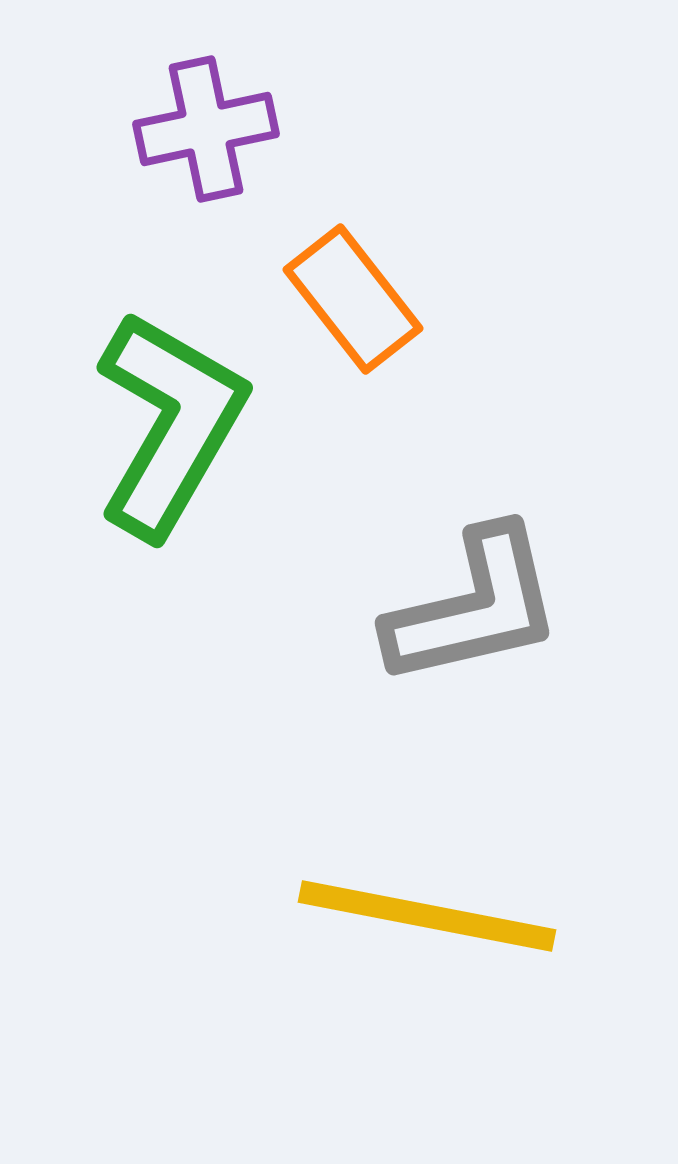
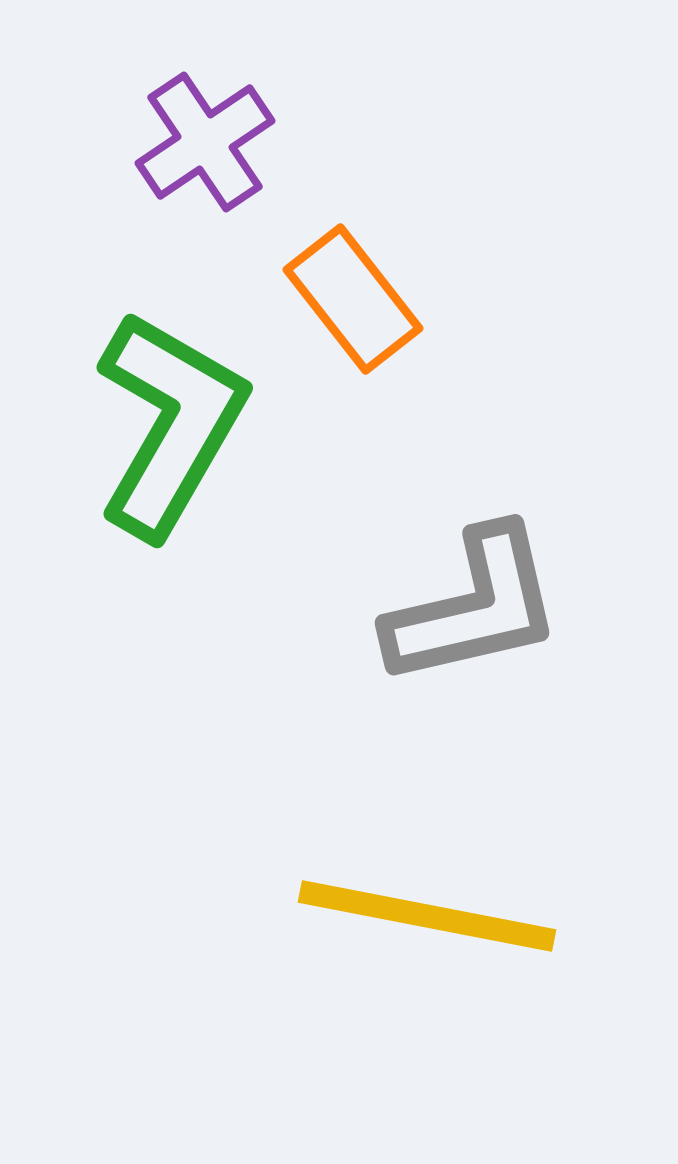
purple cross: moved 1 px left, 13 px down; rotated 22 degrees counterclockwise
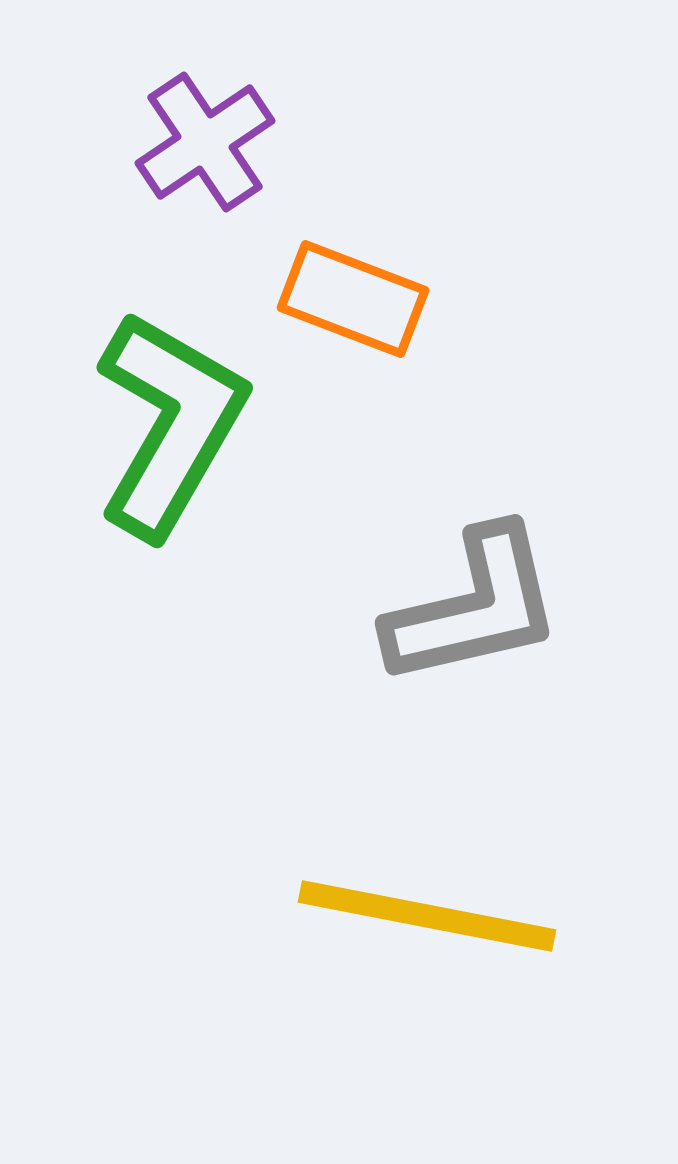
orange rectangle: rotated 31 degrees counterclockwise
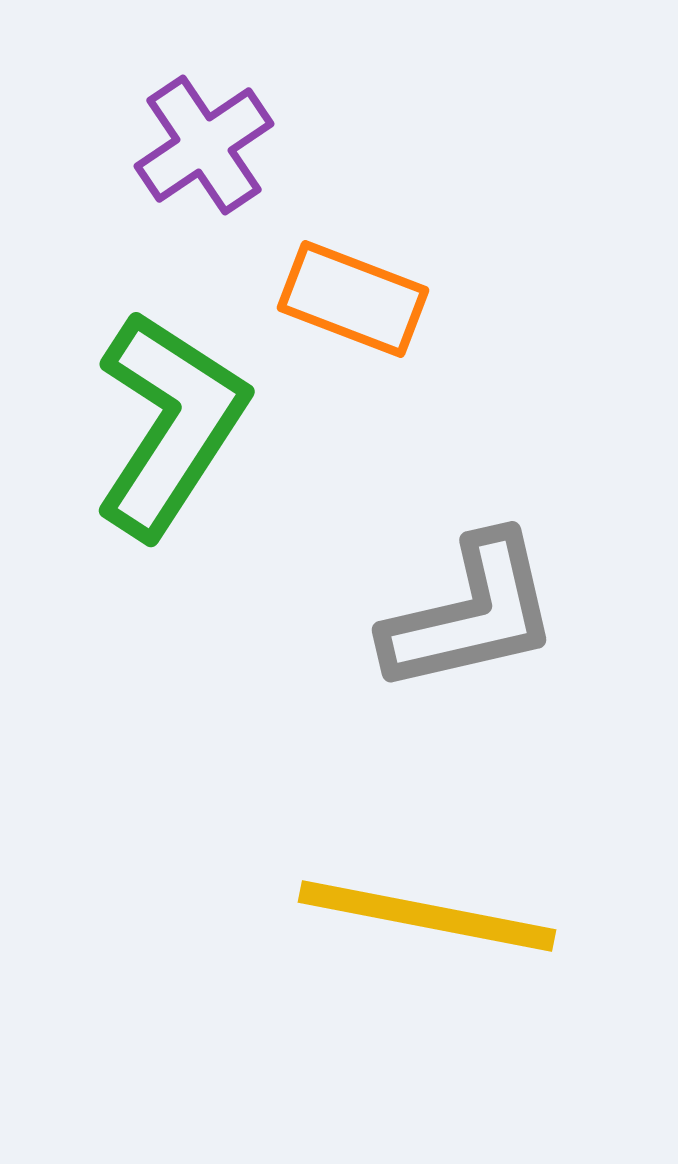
purple cross: moved 1 px left, 3 px down
green L-shape: rotated 3 degrees clockwise
gray L-shape: moved 3 px left, 7 px down
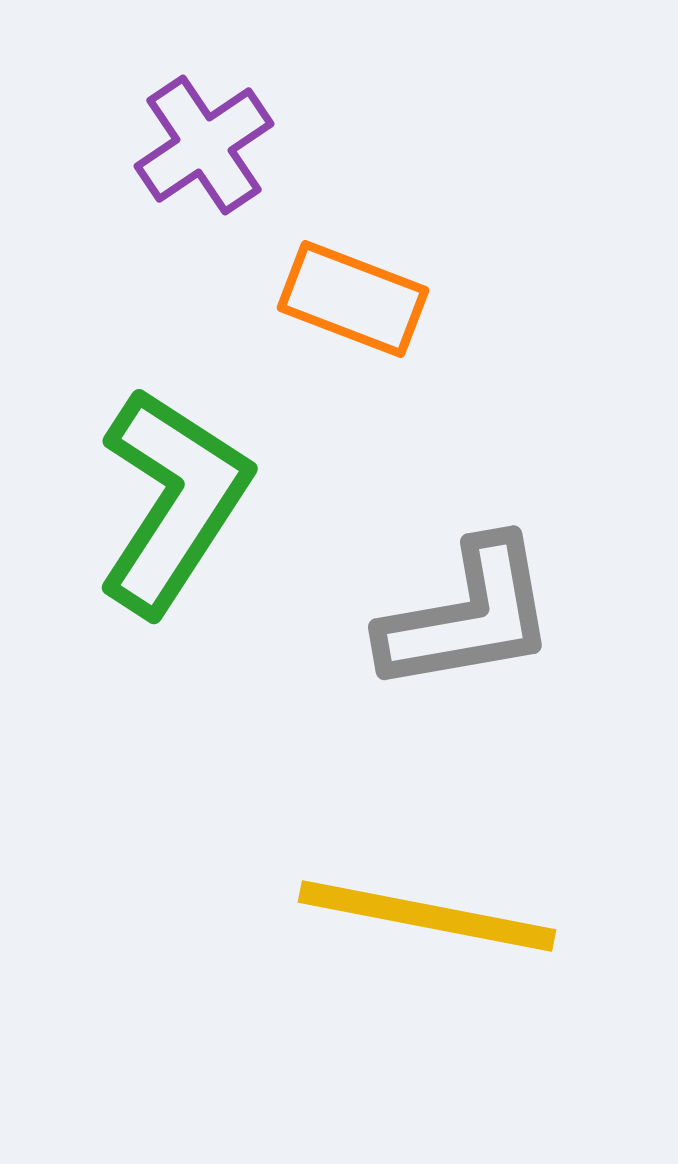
green L-shape: moved 3 px right, 77 px down
gray L-shape: moved 3 px left, 2 px down; rotated 3 degrees clockwise
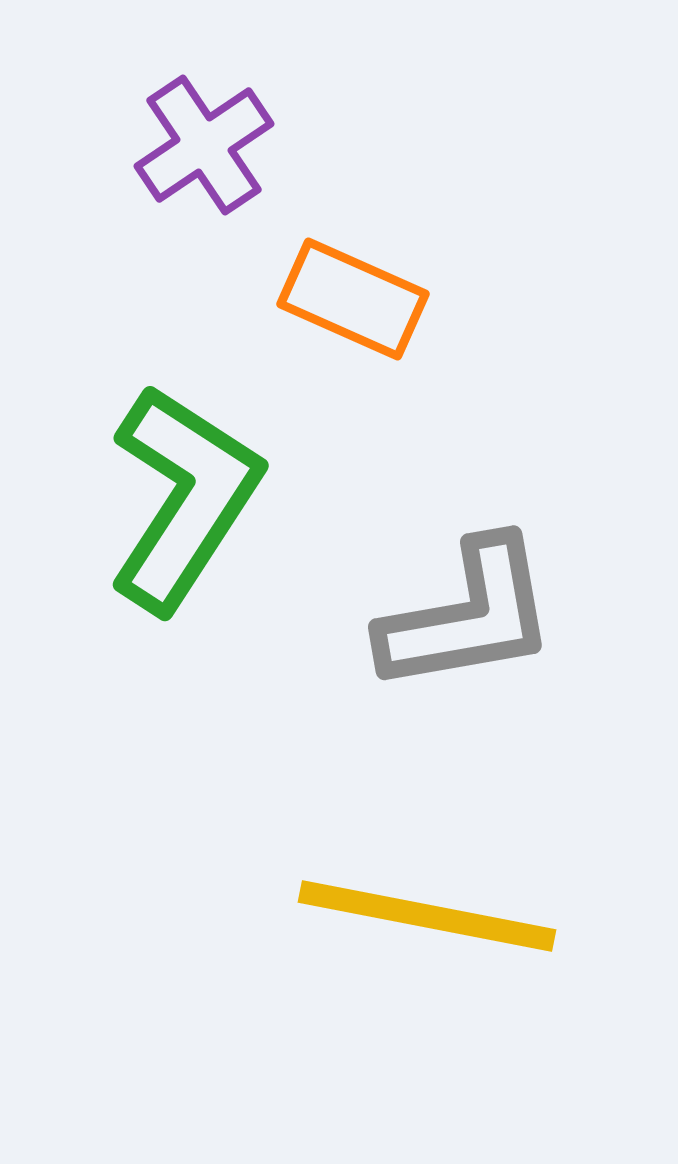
orange rectangle: rotated 3 degrees clockwise
green L-shape: moved 11 px right, 3 px up
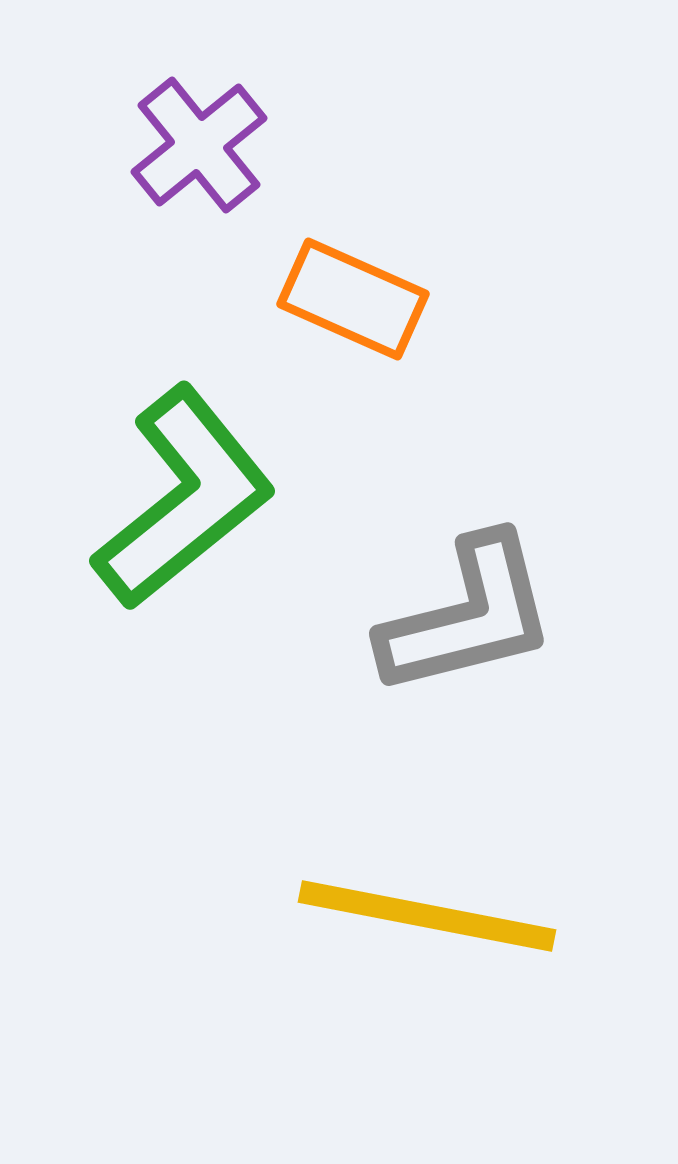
purple cross: moved 5 px left; rotated 5 degrees counterclockwise
green L-shape: rotated 18 degrees clockwise
gray L-shape: rotated 4 degrees counterclockwise
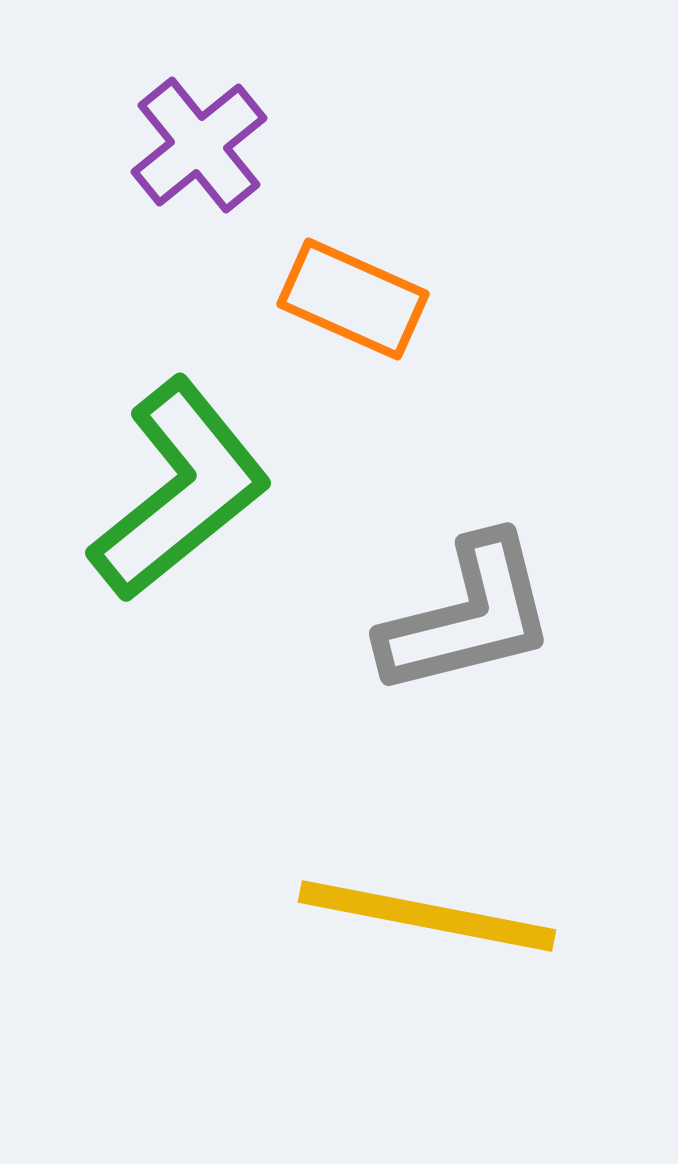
green L-shape: moved 4 px left, 8 px up
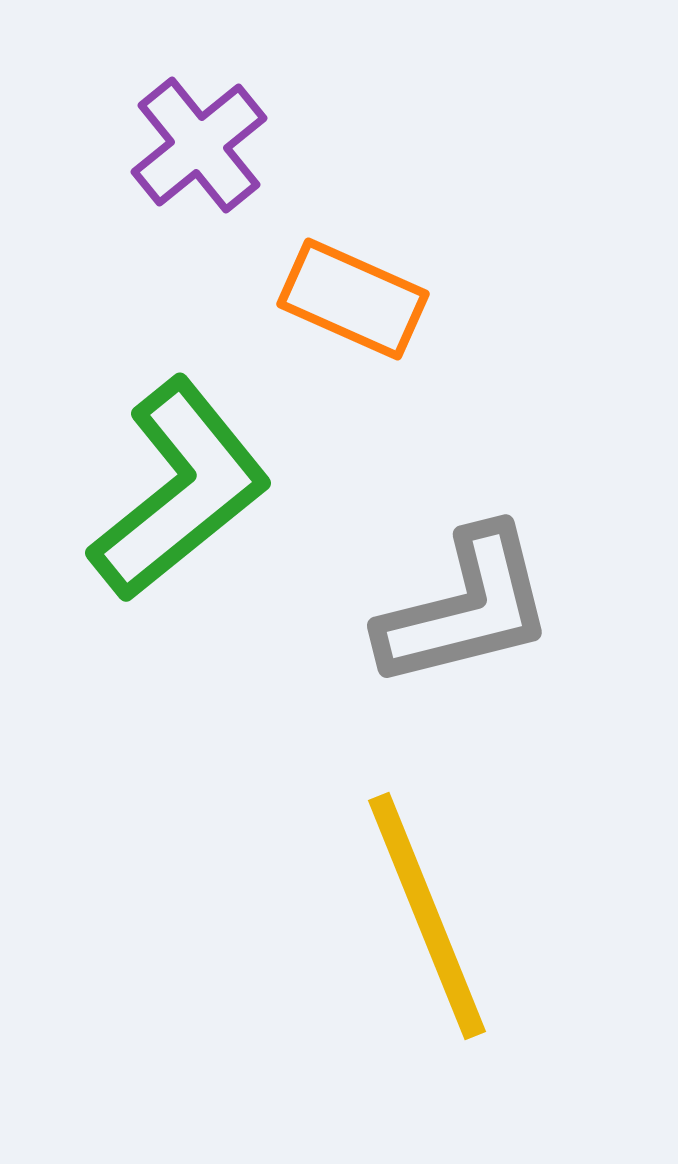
gray L-shape: moved 2 px left, 8 px up
yellow line: rotated 57 degrees clockwise
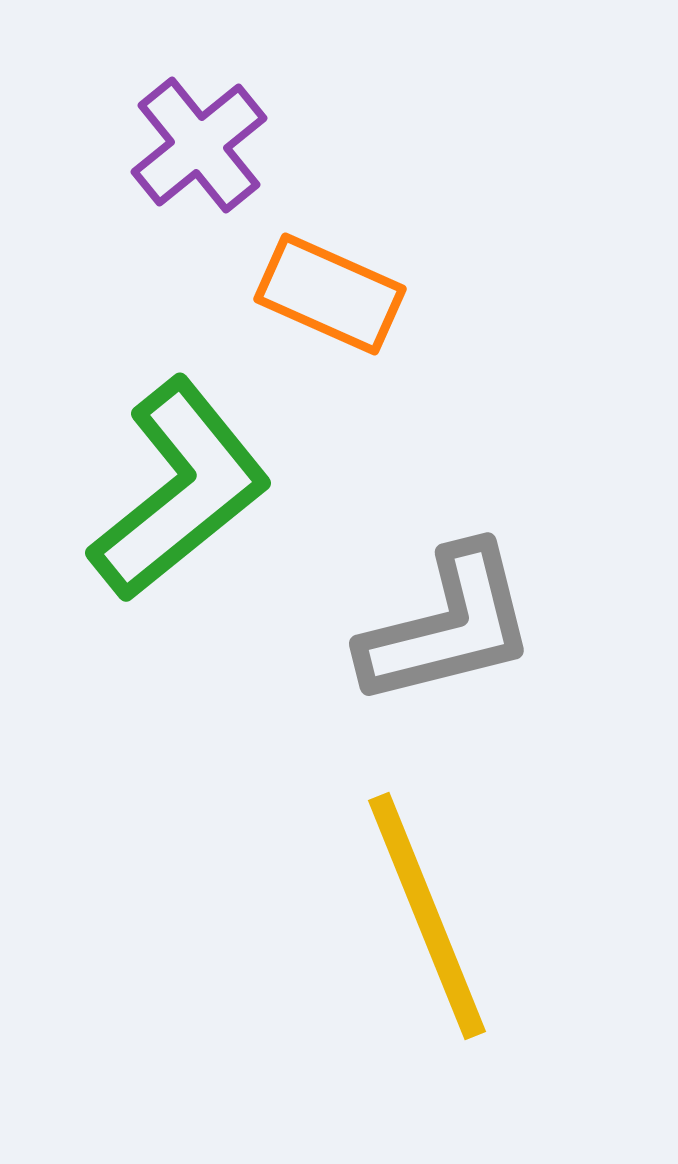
orange rectangle: moved 23 px left, 5 px up
gray L-shape: moved 18 px left, 18 px down
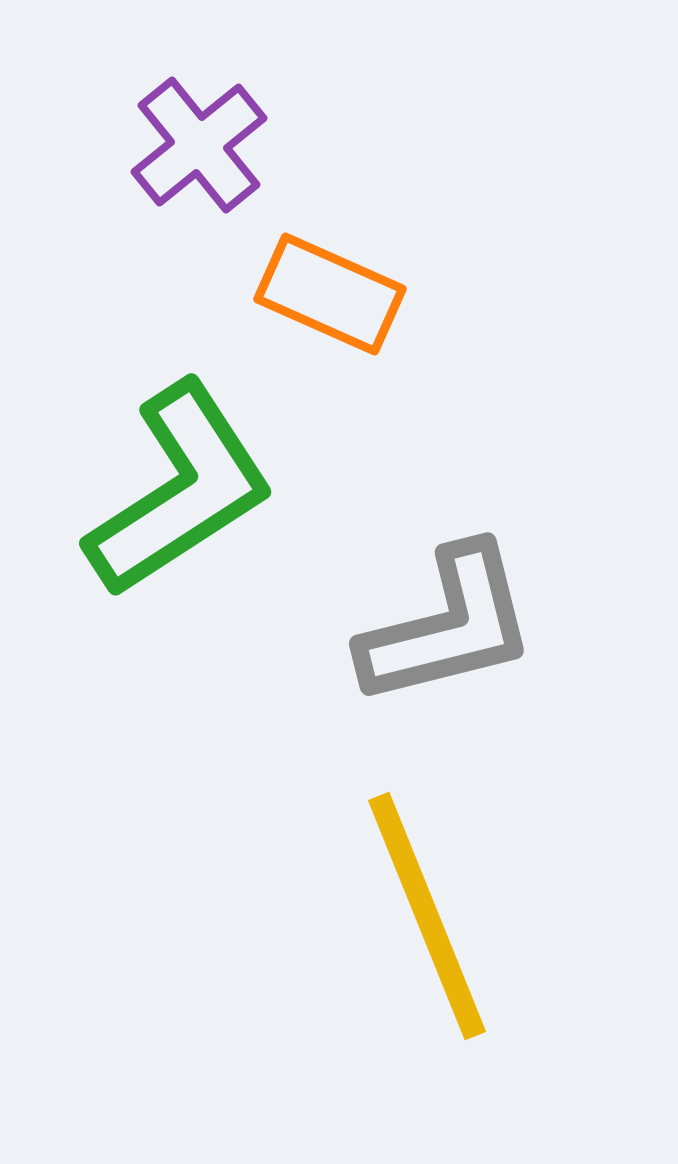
green L-shape: rotated 6 degrees clockwise
